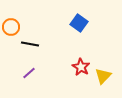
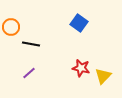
black line: moved 1 px right
red star: moved 1 px down; rotated 18 degrees counterclockwise
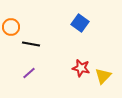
blue square: moved 1 px right
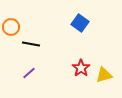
red star: rotated 24 degrees clockwise
yellow triangle: moved 1 px right, 1 px up; rotated 30 degrees clockwise
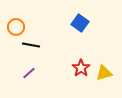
orange circle: moved 5 px right
black line: moved 1 px down
yellow triangle: moved 2 px up
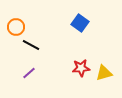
black line: rotated 18 degrees clockwise
red star: rotated 30 degrees clockwise
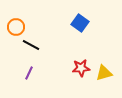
purple line: rotated 24 degrees counterclockwise
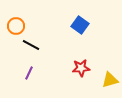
blue square: moved 2 px down
orange circle: moved 1 px up
yellow triangle: moved 6 px right, 7 px down
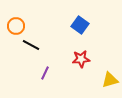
red star: moved 9 px up
purple line: moved 16 px right
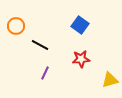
black line: moved 9 px right
